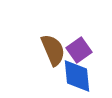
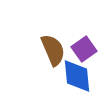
purple square: moved 5 px right, 1 px up
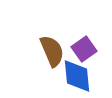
brown semicircle: moved 1 px left, 1 px down
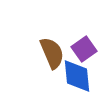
brown semicircle: moved 2 px down
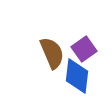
blue diamond: rotated 12 degrees clockwise
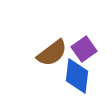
brown semicircle: rotated 76 degrees clockwise
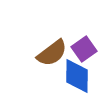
blue diamond: rotated 6 degrees counterclockwise
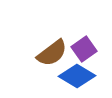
blue diamond: rotated 60 degrees counterclockwise
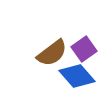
blue diamond: rotated 18 degrees clockwise
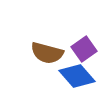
brown semicircle: moved 5 px left; rotated 52 degrees clockwise
